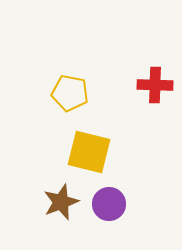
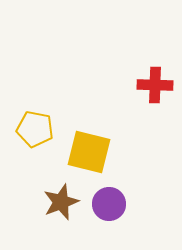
yellow pentagon: moved 35 px left, 36 px down
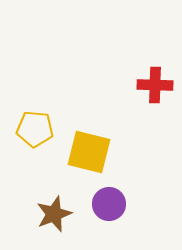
yellow pentagon: rotated 6 degrees counterclockwise
brown star: moved 7 px left, 12 px down
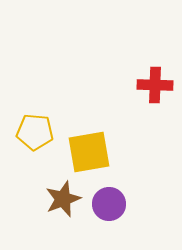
yellow pentagon: moved 3 px down
yellow square: rotated 24 degrees counterclockwise
brown star: moved 9 px right, 15 px up
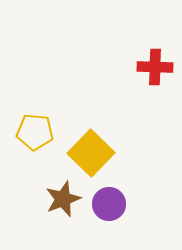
red cross: moved 18 px up
yellow square: moved 2 px right, 1 px down; rotated 36 degrees counterclockwise
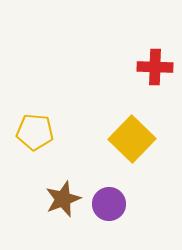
yellow square: moved 41 px right, 14 px up
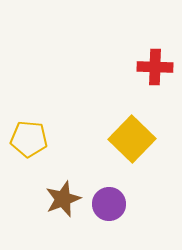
yellow pentagon: moved 6 px left, 7 px down
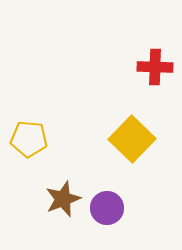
purple circle: moved 2 px left, 4 px down
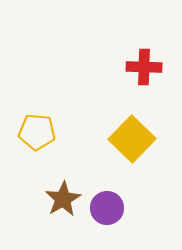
red cross: moved 11 px left
yellow pentagon: moved 8 px right, 7 px up
brown star: rotated 9 degrees counterclockwise
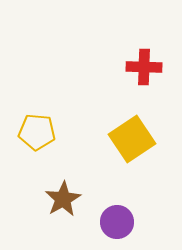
yellow square: rotated 12 degrees clockwise
purple circle: moved 10 px right, 14 px down
